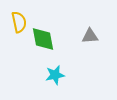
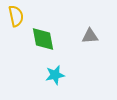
yellow semicircle: moved 3 px left, 6 px up
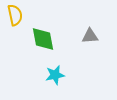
yellow semicircle: moved 1 px left, 1 px up
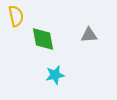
yellow semicircle: moved 1 px right, 1 px down
gray triangle: moved 1 px left, 1 px up
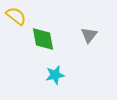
yellow semicircle: rotated 40 degrees counterclockwise
gray triangle: rotated 48 degrees counterclockwise
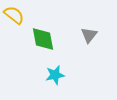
yellow semicircle: moved 2 px left, 1 px up
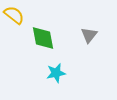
green diamond: moved 1 px up
cyan star: moved 1 px right, 2 px up
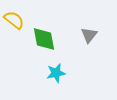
yellow semicircle: moved 5 px down
green diamond: moved 1 px right, 1 px down
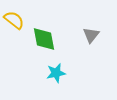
gray triangle: moved 2 px right
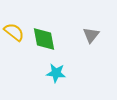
yellow semicircle: moved 12 px down
cyan star: rotated 18 degrees clockwise
